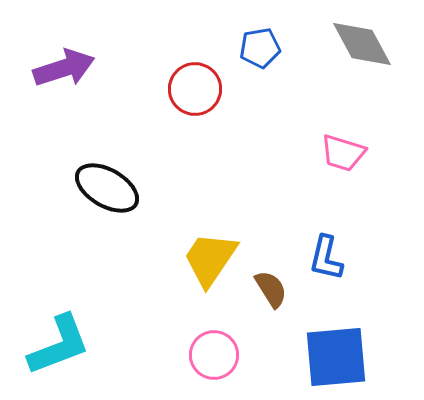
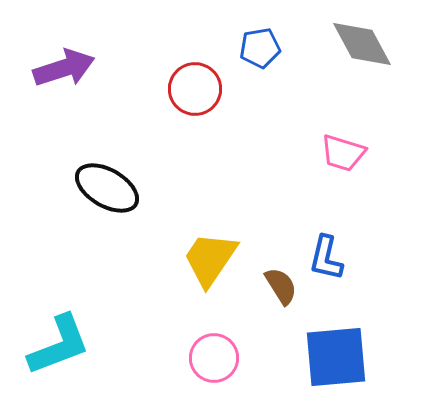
brown semicircle: moved 10 px right, 3 px up
pink circle: moved 3 px down
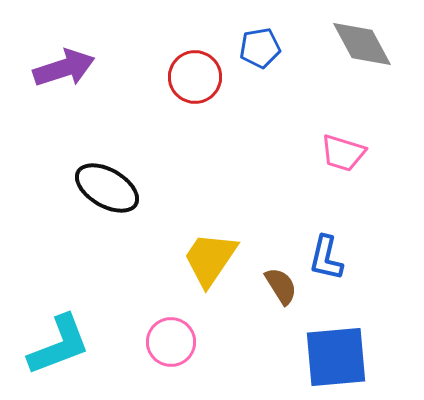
red circle: moved 12 px up
pink circle: moved 43 px left, 16 px up
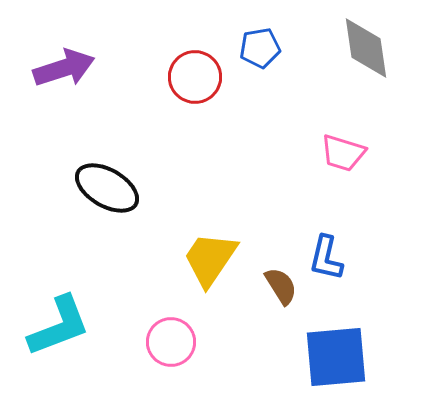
gray diamond: moved 4 px right, 4 px down; rotated 20 degrees clockwise
cyan L-shape: moved 19 px up
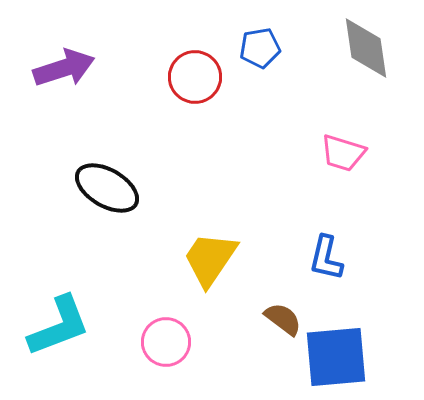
brown semicircle: moved 2 px right, 33 px down; rotated 21 degrees counterclockwise
pink circle: moved 5 px left
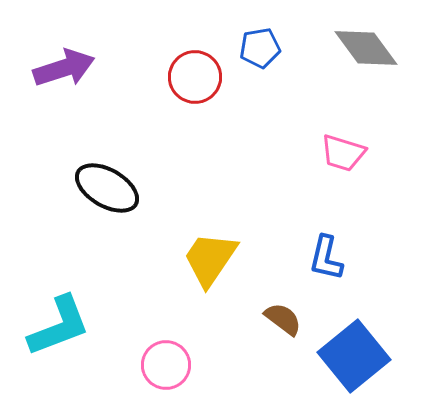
gray diamond: rotated 28 degrees counterclockwise
pink circle: moved 23 px down
blue square: moved 18 px right, 1 px up; rotated 34 degrees counterclockwise
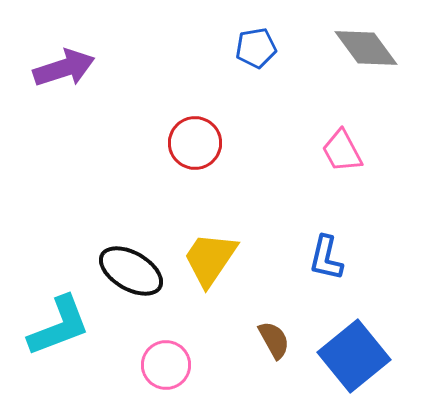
blue pentagon: moved 4 px left
red circle: moved 66 px down
pink trapezoid: moved 1 px left, 2 px up; rotated 45 degrees clockwise
black ellipse: moved 24 px right, 83 px down
brown semicircle: moved 9 px left, 21 px down; rotated 24 degrees clockwise
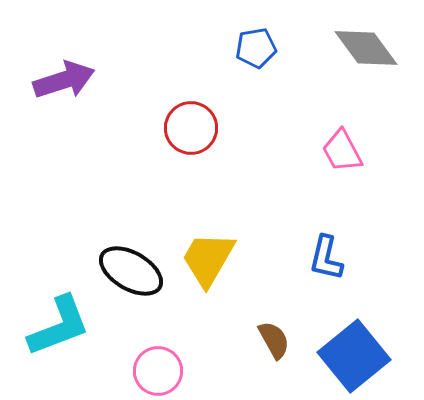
purple arrow: moved 12 px down
red circle: moved 4 px left, 15 px up
yellow trapezoid: moved 2 px left; rotated 4 degrees counterclockwise
pink circle: moved 8 px left, 6 px down
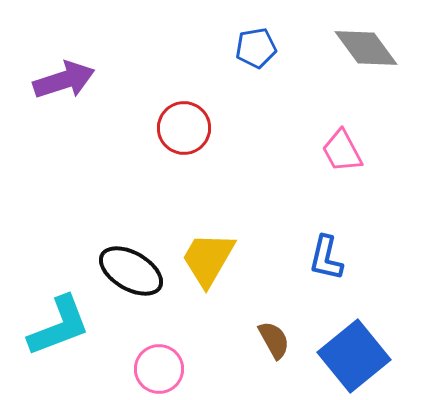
red circle: moved 7 px left
pink circle: moved 1 px right, 2 px up
